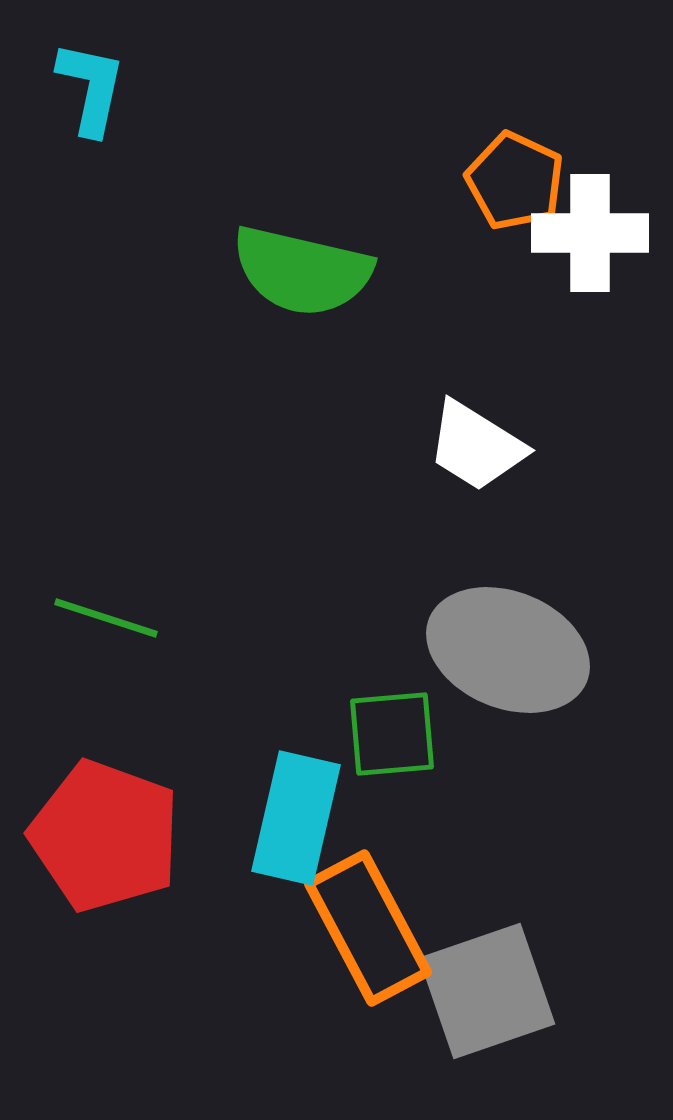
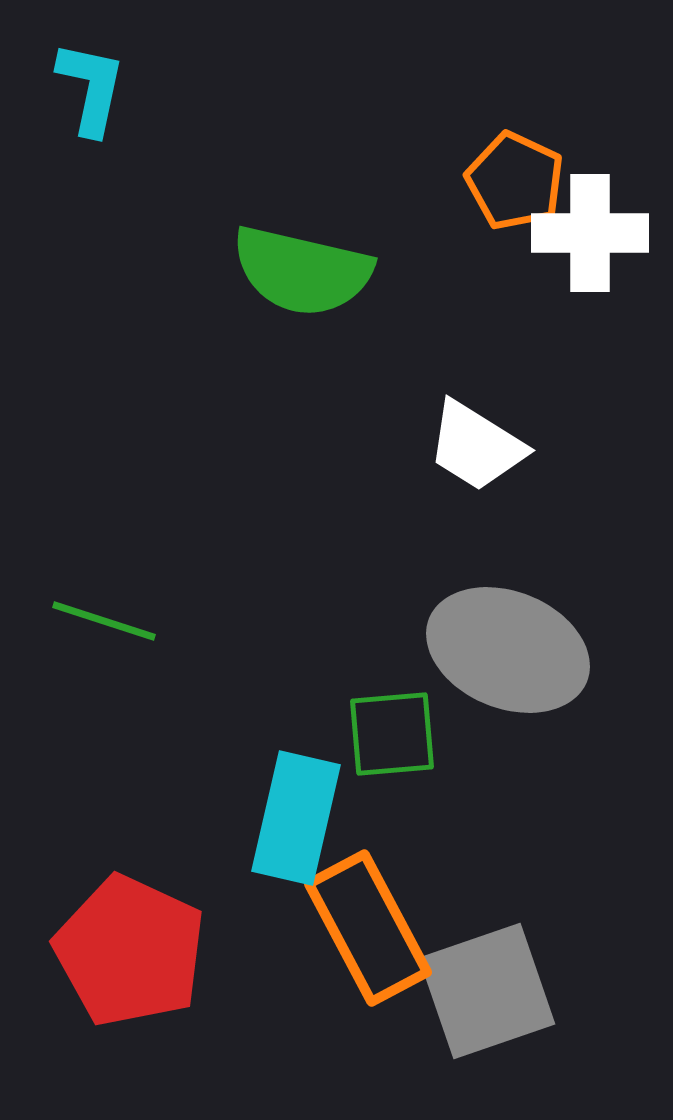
green line: moved 2 px left, 3 px down
red pentagon: moved 25 px right, 115 px down; rotated 5 degrees clockwise
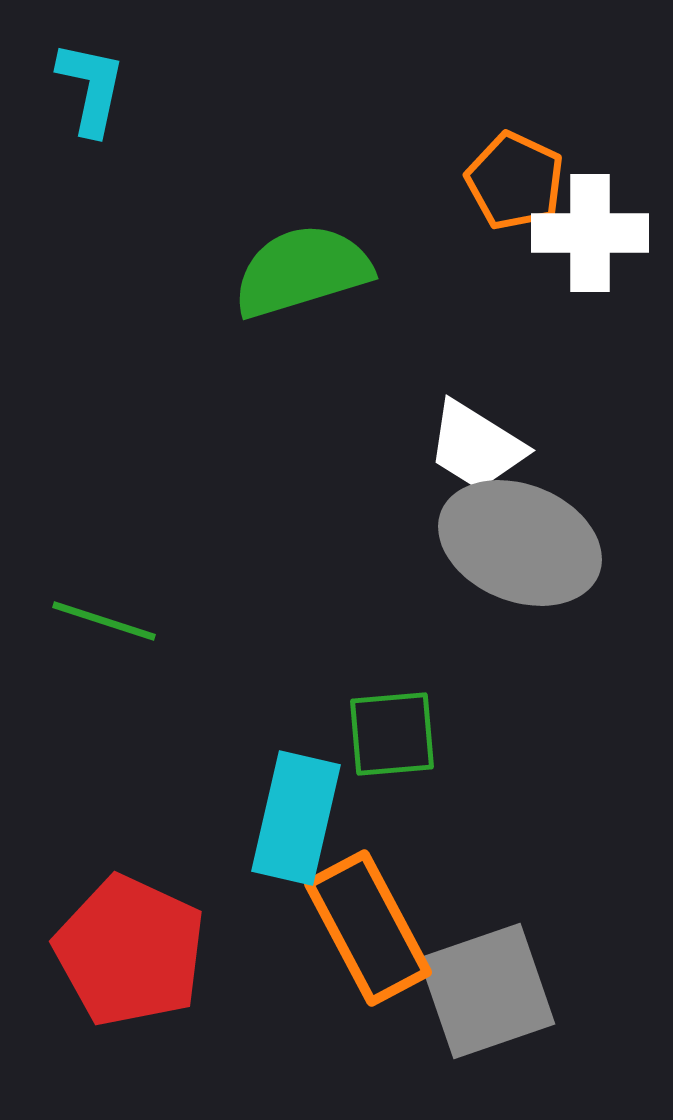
green semicircle: rotated 150 degrees clockwise
gray ellipse: moved 12 px right, 107 px up
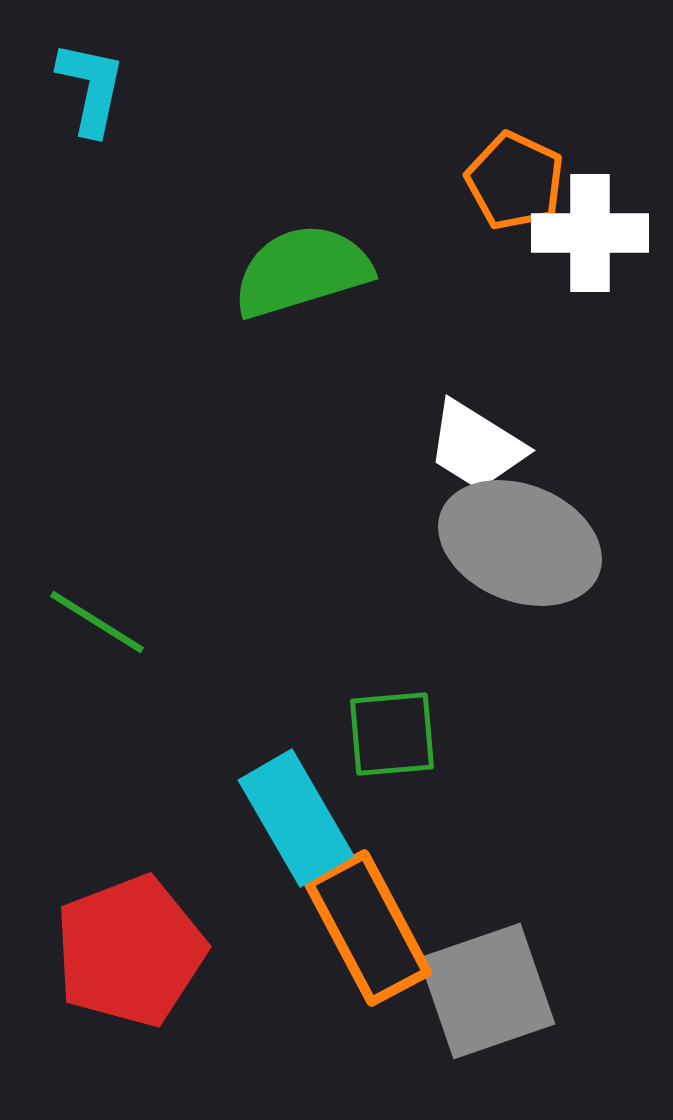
green line: moved 7 px left, 1 px down; rotated 14 degrees clockwise
cyan rectangle: rotated 43 degrees counterclockwise
red pentagon: rotated 26 degrees clockwise
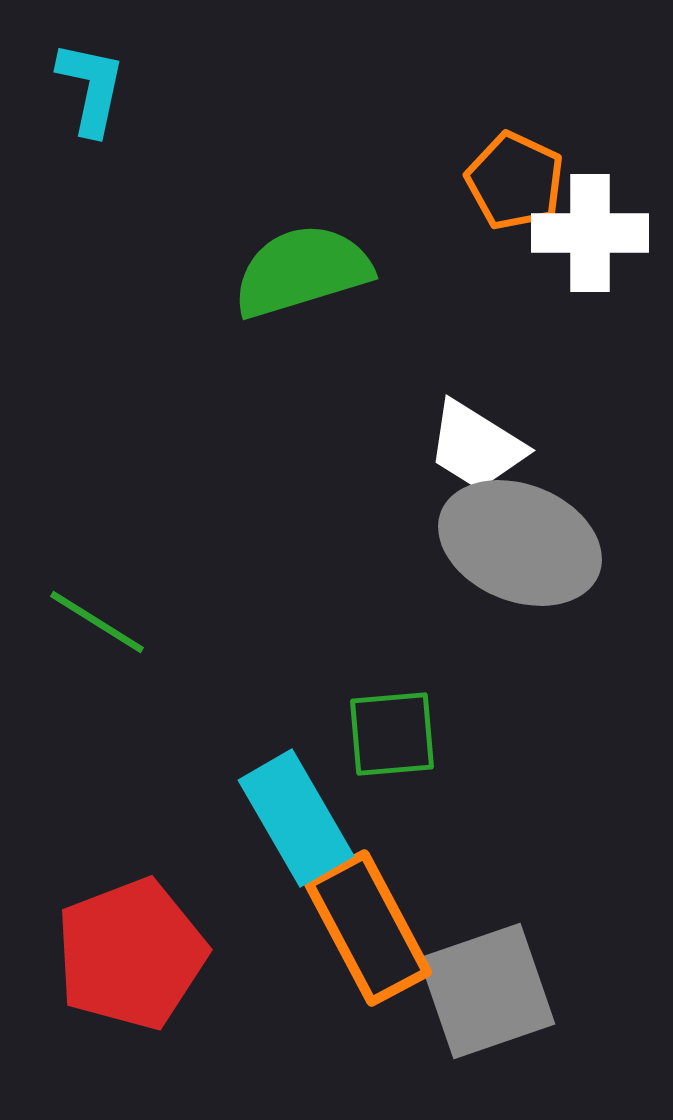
red pentagon: moved 1 px right, 3 px down
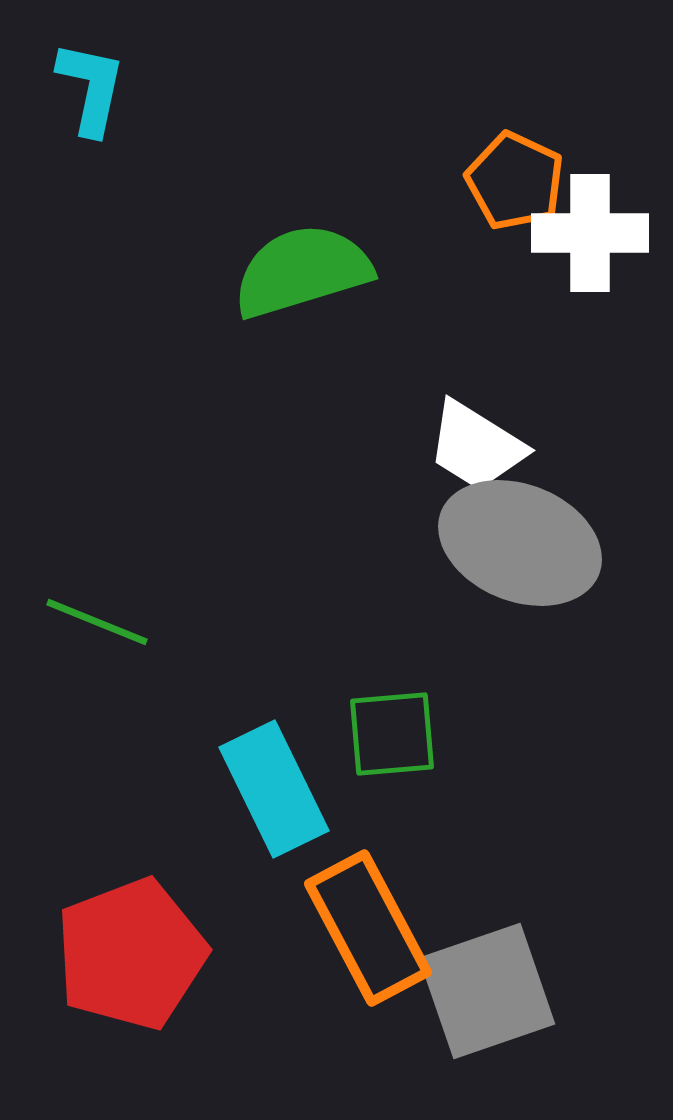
green line: rotated 10 degrees counterclockwise
cyan rectangle: moved 22 px left, 29 px up; rotated 4 degrees clockwise
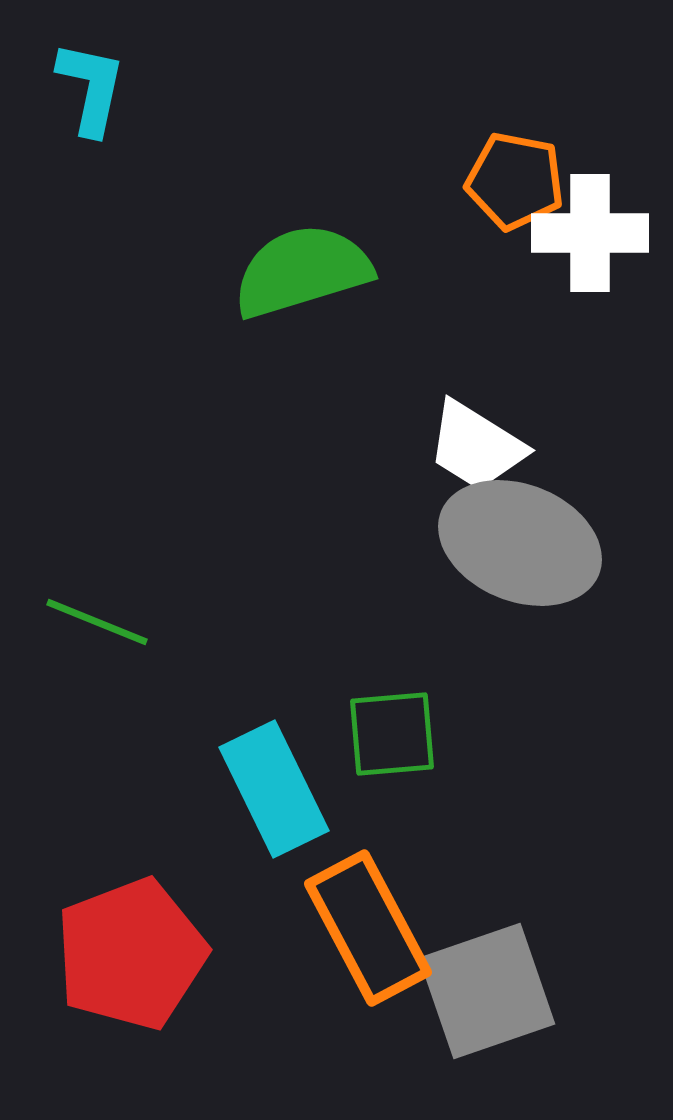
orange pentagon: rotated 14 degrees counterclockwise
